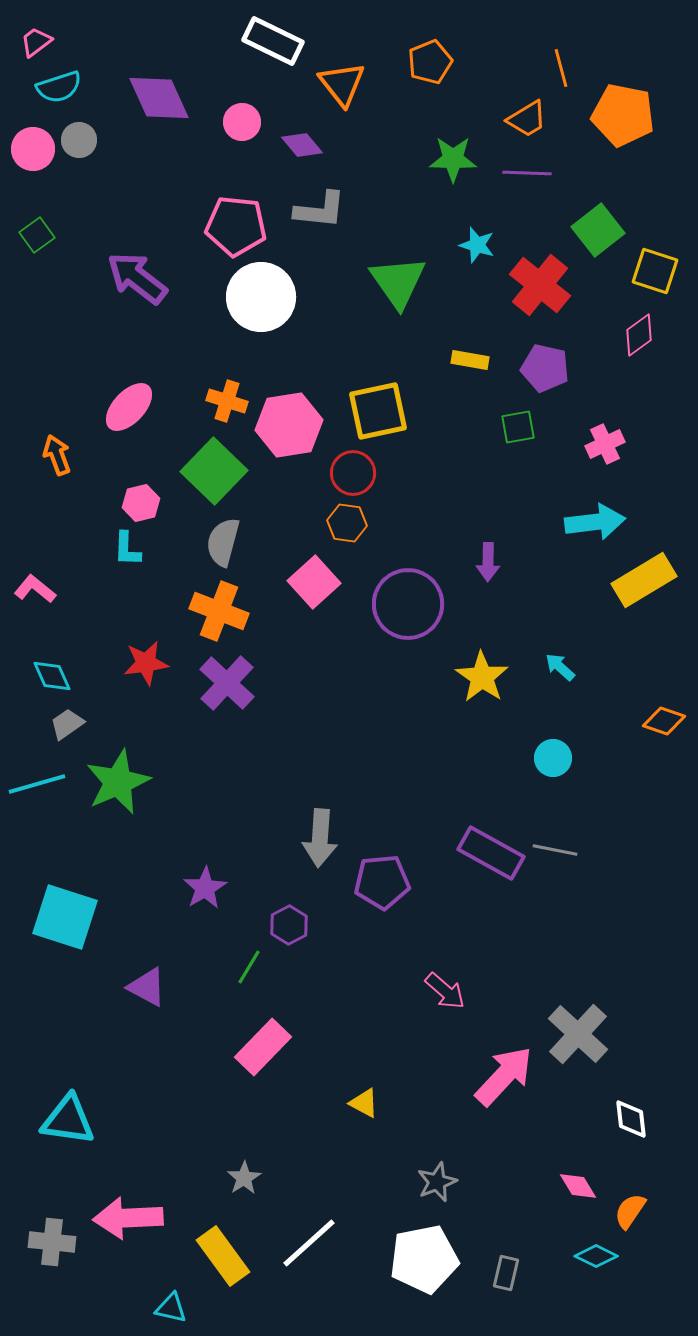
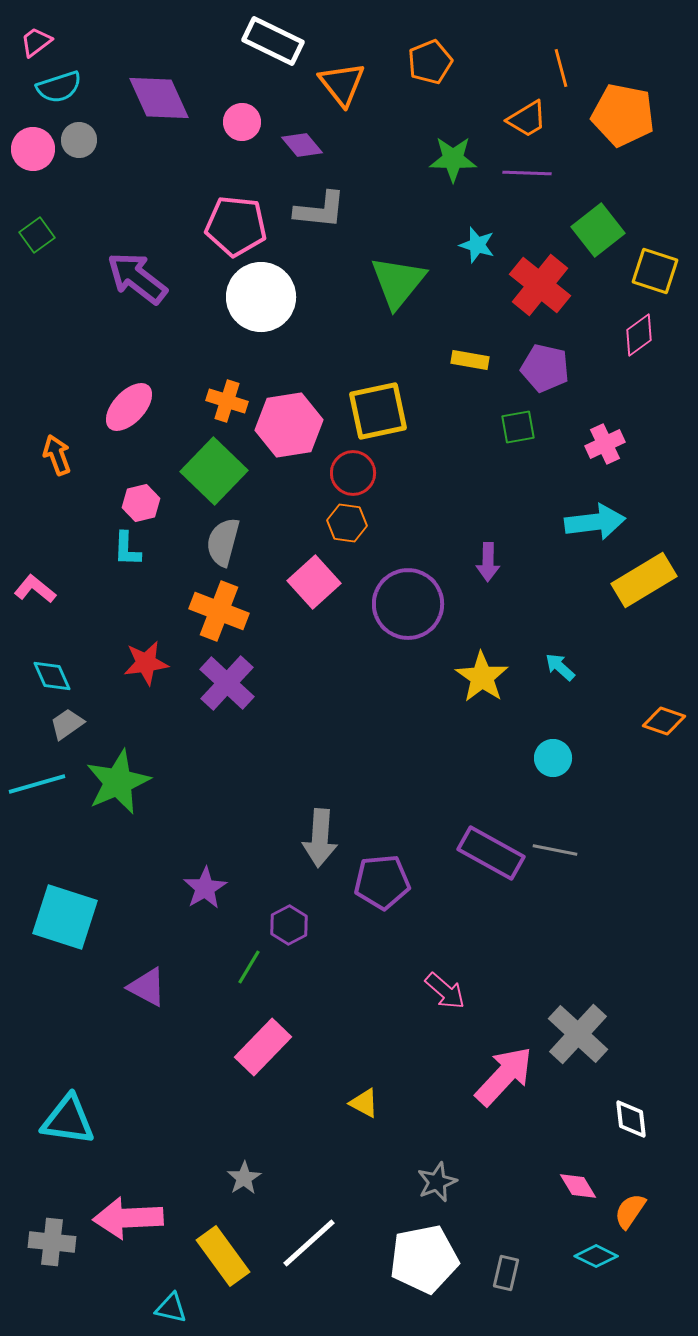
green triangle at (398, 282): rotated 14 degrees clockwise
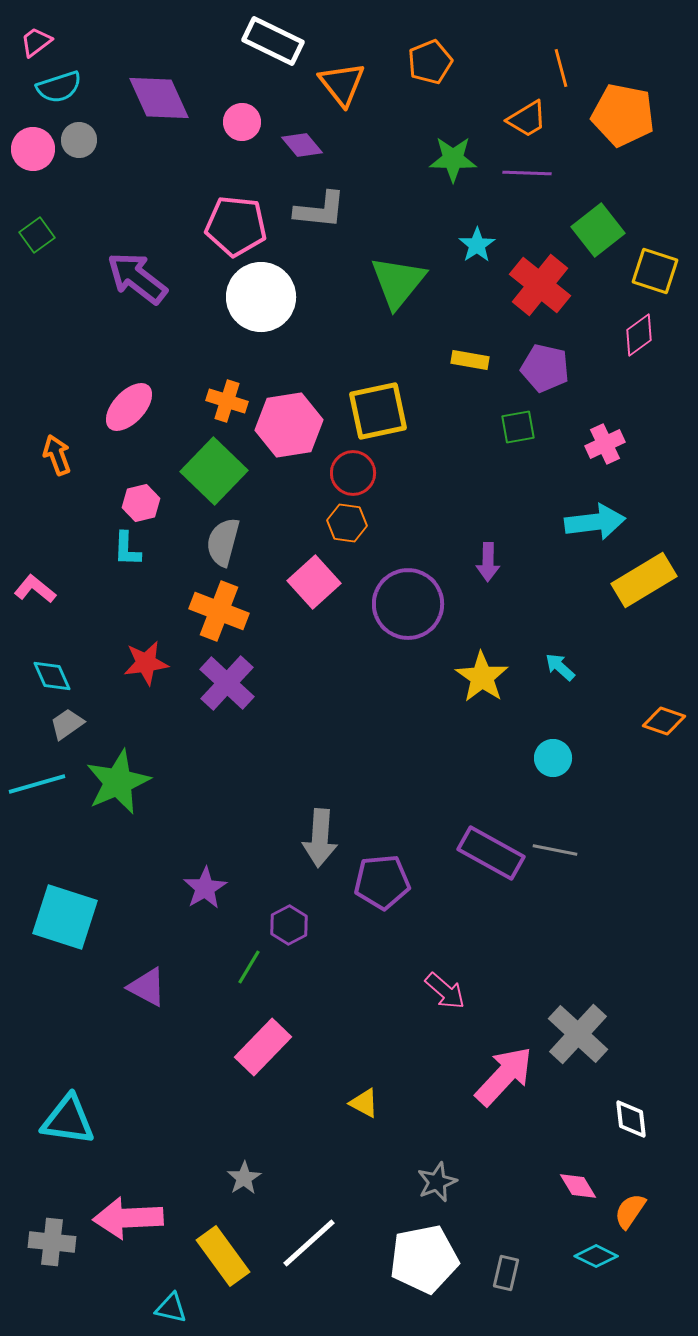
cyan star at (477, 245): rotated 21 degrees clockwise
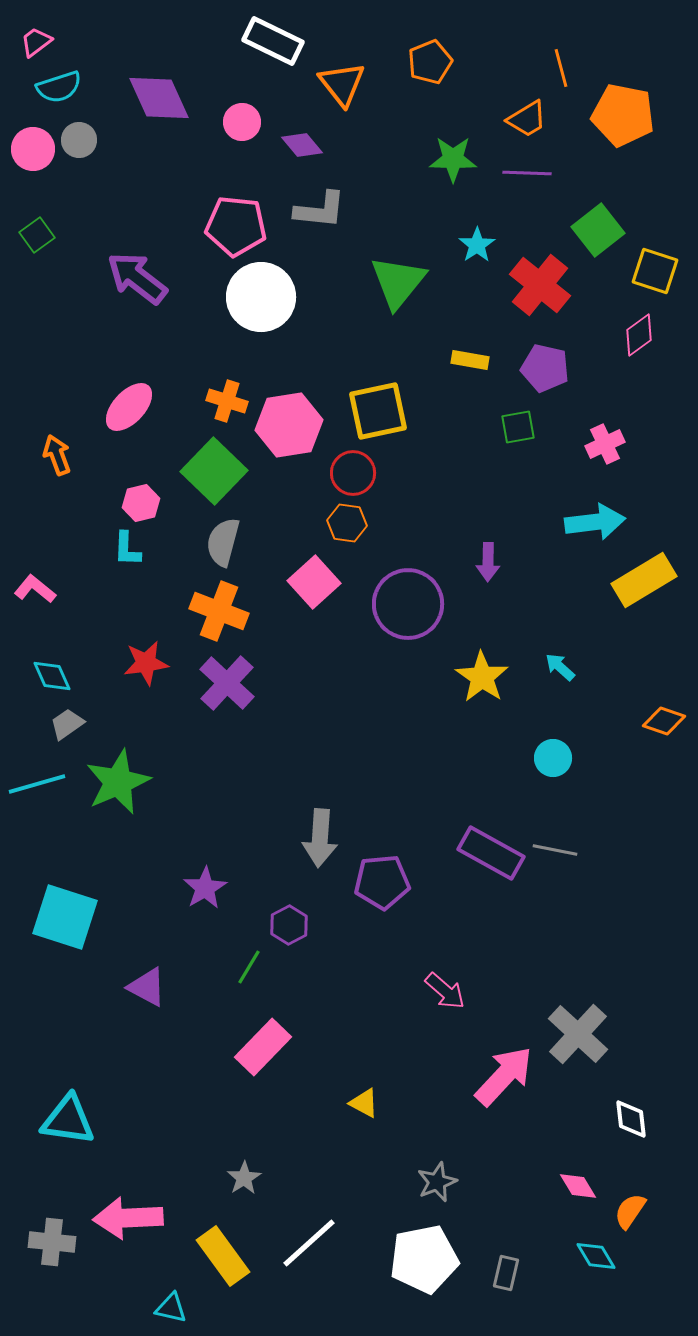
cyan diamond at (596, 1256): rotated 33 degrees clockwise
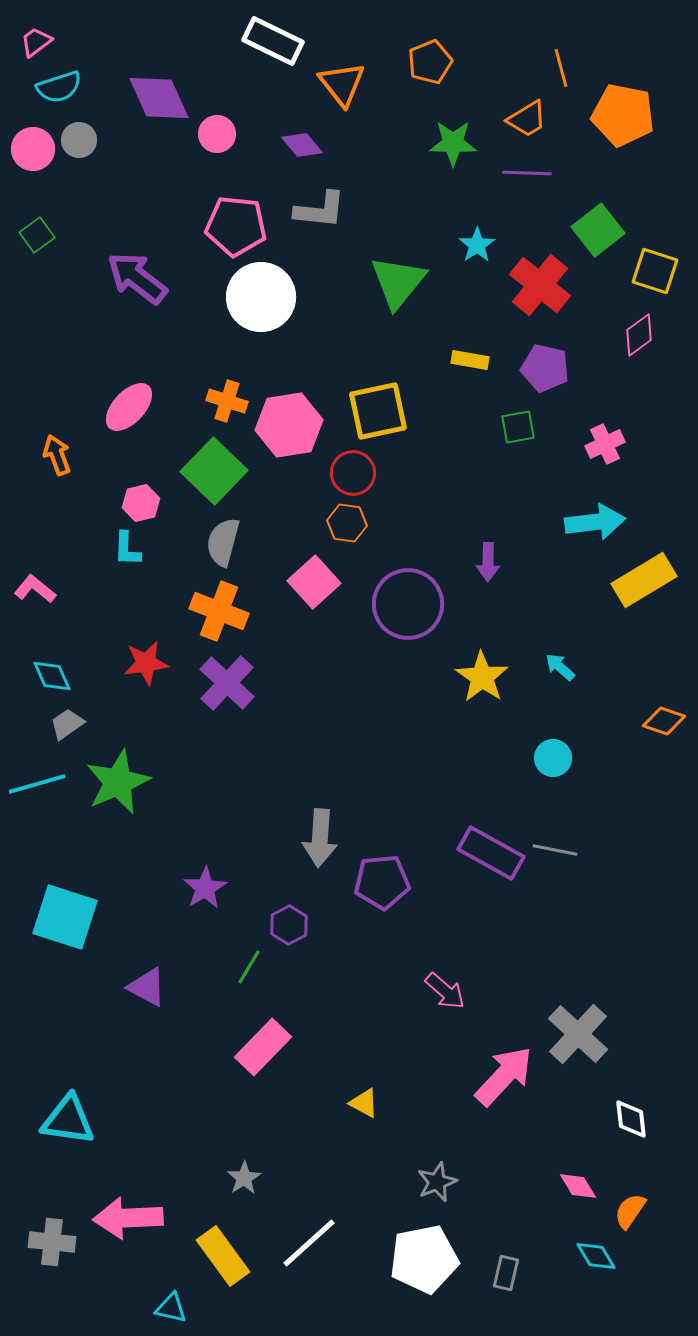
pink circle at (242, 122): moved 25 px left, 12 px down
green star at (453, 159): moved 16 px up
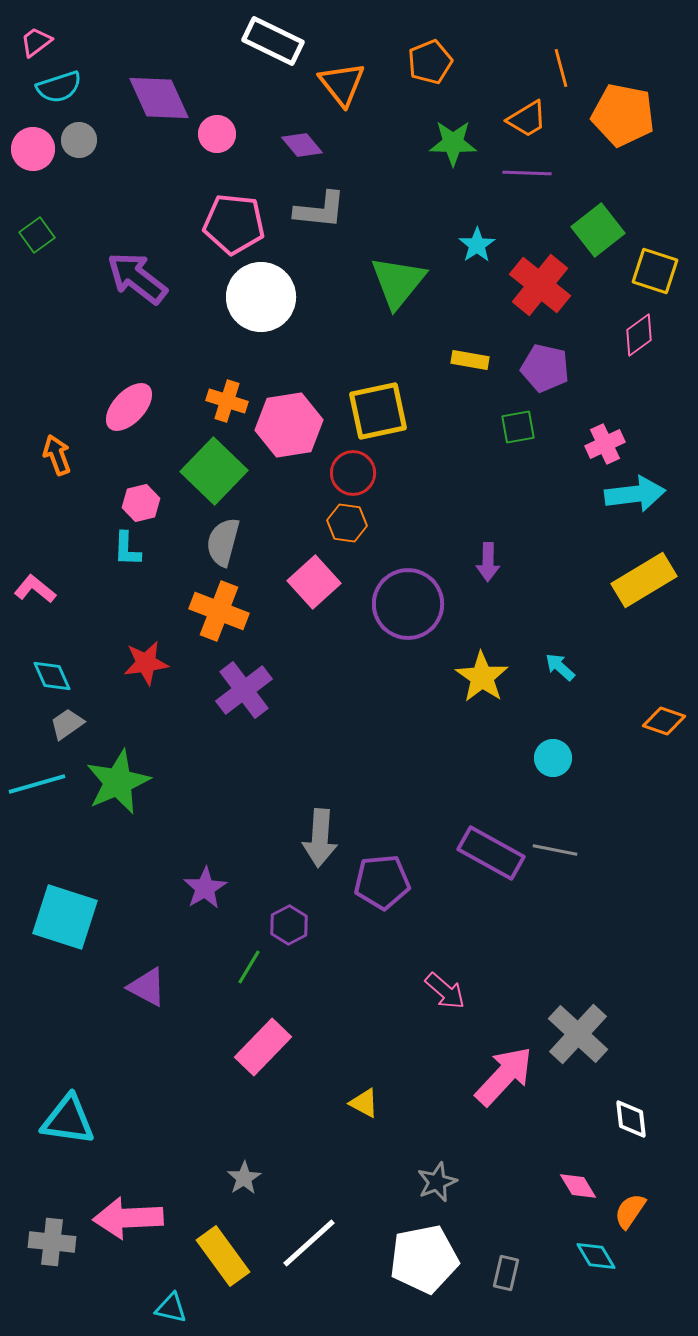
pink pentagon at (236, 226): moved 2 px left, 2 px up
cyan arrow at (595, 522): moved 40 px right, 28 px up
purple cross at (227, 683): moved 17 px right, 7 px down; rotated 10 degrees clockwise
